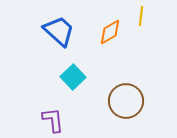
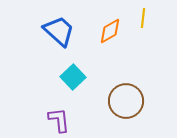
yellow line: moved 2 px right, 2 px down
orange diamond: moved 1 px up
purple L-shape: moved 6 px right
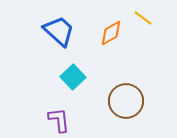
yellow line: rotated 60 degrees counterclockwise
orange diamond: moved 1 px right, 2 px down
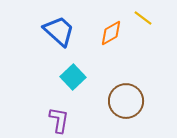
purple L-shape: rotated 16 degrees clockwise
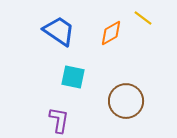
blue trapezoid: rotated 8 degrees counterclockwise
cyan square: rotated 35 degrees counterclockwise
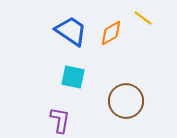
blue trapezoid: moved 12 px right
purple L-shape: moved 1 px right
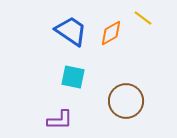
purple L-shape: rotated 80 degrees clockwise
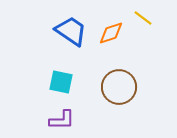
orange diamond: rotated 12 degrees clockwise
cyan square: moved 12 px left, 5 px down
brown circle: moved 7 px left, 14 px up
purple L-shape: moved 2 px right
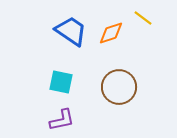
purple L-shape: rotated 12 degrees counterclockwise
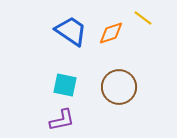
cyan square: moved 4 px right, 3 px down
